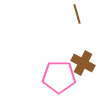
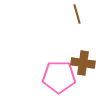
brown cross: rotated 20 degrees counterclockwise
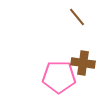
brown line: moved 3 px down; rotated 24 degrees counterclockwise
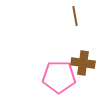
brown line: moved 2 px left, 1 px up; rotated 30 degrees clockwise
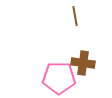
pink pentagon: moved 1 px down
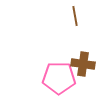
brown cross: moved 1 px down
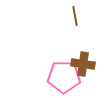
pink pentagon: moved 5 px right, 1 px up
